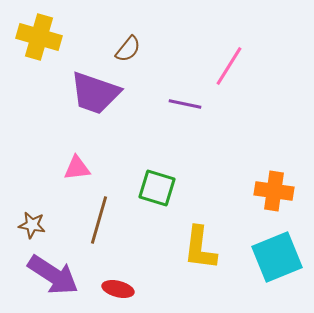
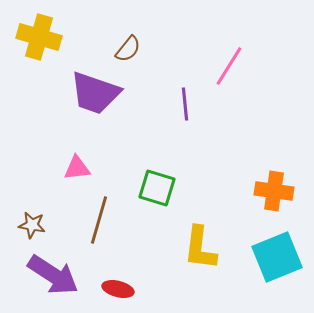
purple line: rotated 72 degrees clockwise
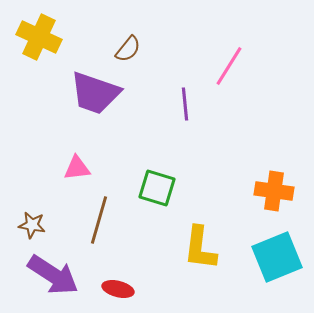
yellow cross: rotated 9 degrees clockwise
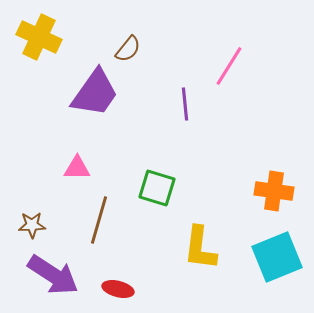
purple trapezoid: rotated 74 degrees counterclockwise
pink triangle: rotated 8 degrees clockwise
brown star: rotated 12 degrees counterclockwise
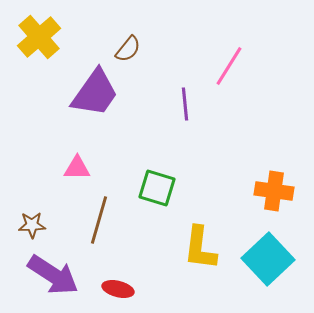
yellow cross: rotated 24 degrees clockwise
cyan square: moved 9 px left, 2 px down; rotated 21 degrees counterclockwise
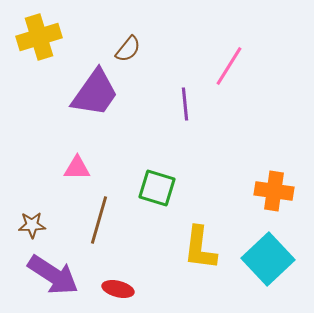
yellow cross: rotated 24 degrees clockwise
